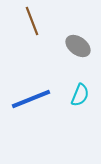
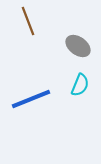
brown line: moved 4 px left
cyan semicircle: moved 10 px up
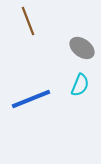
gray ellipse: moved 4 px right, 2 px down
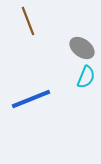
cyan semicircle: moved 6 px right, 8 px up
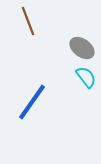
cyan semicircle: rotated 60 degrees counterclockwise
blue line: moved 1 px right, 3 px down; rotated 33 degrees counterclockwise
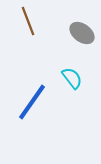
gray ellipse: moved 15 px up
cyan semicircle: moved 14 px left, 1 px down
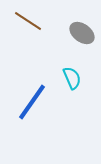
brown line: rotated 36 degrees counterclockwise
cyan semicircle: rotated 15 degrees clockwise
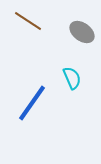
gray ellipse: moved 1 px up
blue line: moved 1 px down
